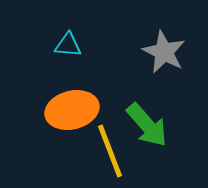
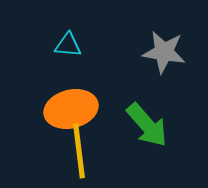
gray star: rotated 18 degrees counterclockwise
orange ellipse: moved 1 px left, 1 px up
yellow line: moved 31 px left; rotated 14 degrees clockwise
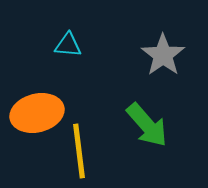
gray star: moved 1 px left, 3 px down; rotated 27 degrees clockwise
orange ellipse: moved 34 px left, 4 px down
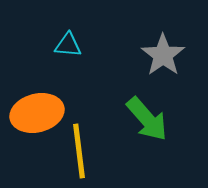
green arrow: moved 6 px up
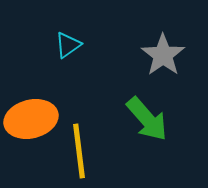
cyan triangle: rotated 40 degrees counterclockwise
orange ellipse: moved 6 px left, 6 px down
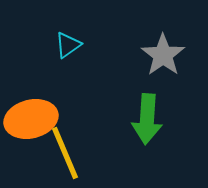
green arrow: rotated 45 degrees clockwise
yellow line: moved 14 px left, 2 px down; rotated 16 degrees counterclockwise
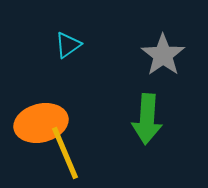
orange ellipse: moved 10 px right, 4 px down
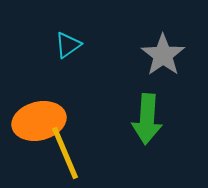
orange ellipse: moved 2 px left, 2 px up
